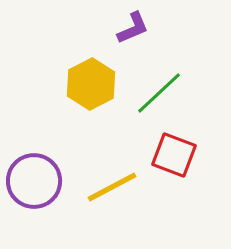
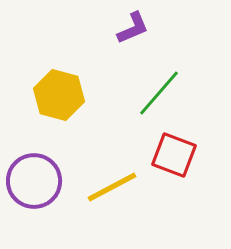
yellow hexagon: moved 32 px left, 11 px down; rotated 18 degrees counterclockwise
green line: rotated 6 degrees counterclockwise
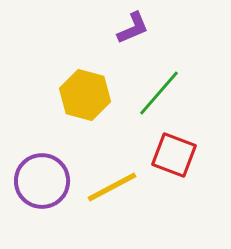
yellow hexagon: moved 26 px right
purple circle: moved 8 px right
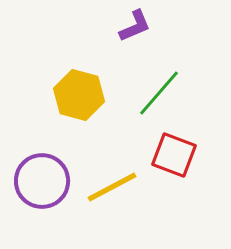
purple L-shape: moved 2 px right, 2 px up
yellow hexagon: moved 6 px left
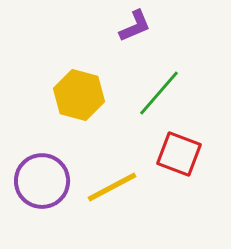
red square: moved 5 px right, 1 px up
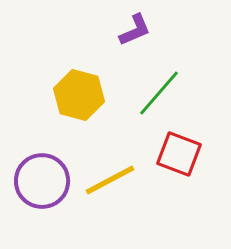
purple L-shape: moved 4 px down
yellow line: moved 2 px left, 7 px up
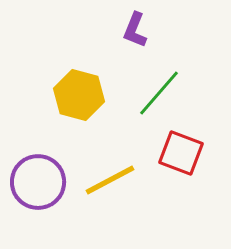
purple L-shape: rotated 135 degrees clockwise
red square: moved 2 px right, 1 px up
purple circle: moved 4 px left, 1 px down
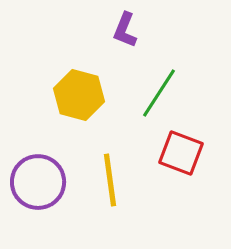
purple L-shape: moved 10 px left
green line: rotated 8 degrees counterclockwise
yellow line: rotated 70 degrees counterclockwise
